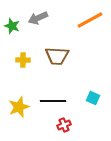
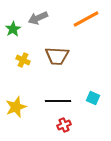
orange line: moved 4 px left, 1 px up
green star: moved 1 px right, 3 px down; rotated 21 degrees clockwise
yellow cross: rotated 24 degrees clockwise
black line: moved 5 px right
yellow star: moved 3 px left
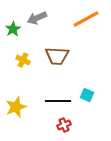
gray arrow: moved 1 px left
cyan square: moved 6 px left, 3 px up
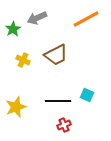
brown trapezoid: moved 1 px left, 1 px up; rotated 30 degrees counterclockwise
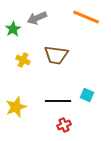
orange line: moved 2 px up; rotated 52 degrees clockwise
brown trapezoid: rotated 35 degrees clockwise
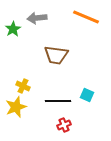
gray arrow: rotated 18 degrees clockwise
yellow cross: moved 26 px down
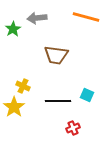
orange line: rotated 8 degrees counterclockwise
yellow star: moved 2 px left; rotated 15 degrees counterclockwise
red cross: moved 9 px right, 3 px down
